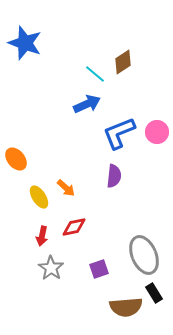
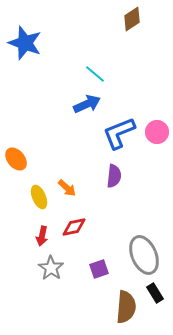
brown diamond: moved 9 px right, 43 px up
orange arrow: moved 1 px right
yellow ellipse: rotated 10 degrees clockwise
black rectangle: moved 1 px right
brown semicircle: rotated 80 degrees counterclockwise
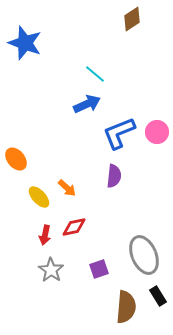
yellow ellipse: rotated 20 degrees counterclockwise
red arrow: moved 3 px right, 1 px up
gray star: moved 2 px down
black rectangle: moved 3 px right, 3 px down
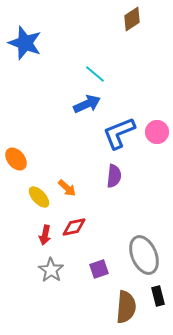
black rectangle: rotated 18 degrees clockwise
